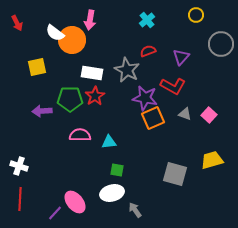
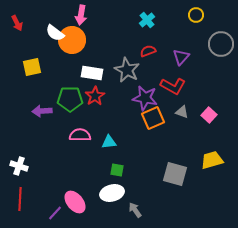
pink arrow: moved 9 px left, 5 px up
yellow square: moved 5 px left
gray triangle: moved 3 px left, 2 px up
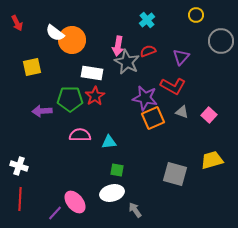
pink arrow: moved 37 px right, 31 px down
gray circle: moved 3 px up
gray star: moved 8 px up
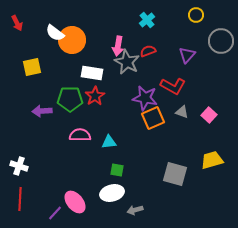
purple triangle: moved 6 px right, 2 px up
gray arrow: rotated 70 degrees counterclockwise
